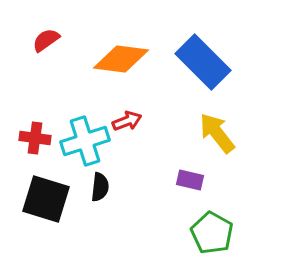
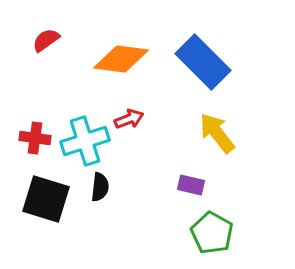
red arrow: moved 2 px right, 2 px up
purple rectangle: moved 1 px right, 5 px down
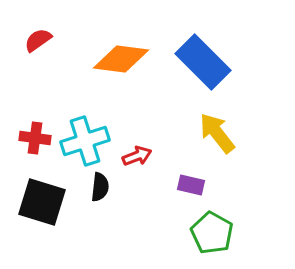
red semicircle: moved 8 px left
red arrow: moved 8 px right, 37 px down
black square: moved 4 px left, 3 px down
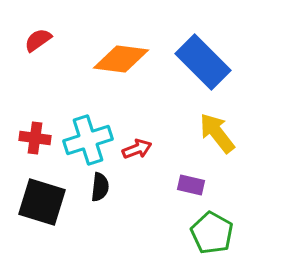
cyan cross: moved 3 px right, 1 px up
red arrow: moved 7 px up
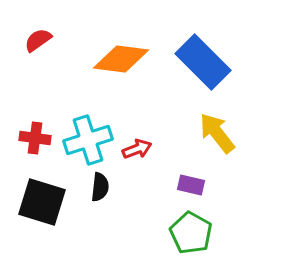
green pentagon: moved 21 px left
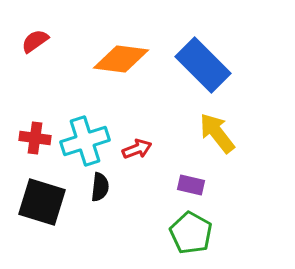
red semicircle: moved 3 px left, 1 px down
blue rectangle: moved 3 px down
cyan cross: moved 3 px left, 1 px down
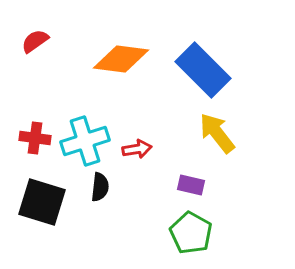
blue rectangle: moved 5 px down
red arrow: rotated 12 degrees clockwise
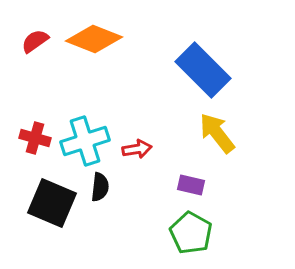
orange diamond: moved 27 px left, 20 px up; rotated 14 degrees clockwise
red cross: rotated 8 degrees clockwise
black square: moved 10 px right, 1 px down; rotated 6 degrees clockwise
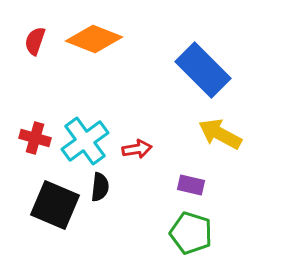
red semicircle: rotated 36 degrees counterclockwise
yellow arrow: moved 3 px right, 1 px down; rotated 24 degrees counterclockwise
cyan cross: rotated 18 degrees counterclockwise
black square: moved 3 px right, 2 px down
green pentagon: rotated 12 degrees counterclockwise
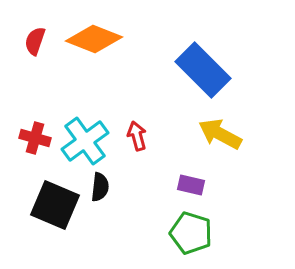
red arrow: moved 13 px up; rotated 96 degrees counterclockwise
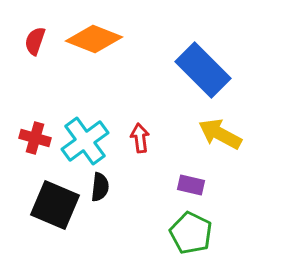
red arrow: moved 3 px right, 2 px down; rotated 8 degrees clockwise
green pentagon: rotated 9 degrees clockwise
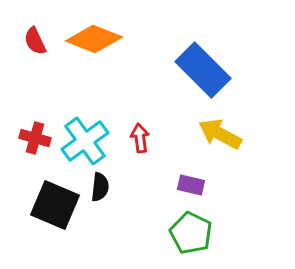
red semicircle: rotated 44 degrees counterclockwise
